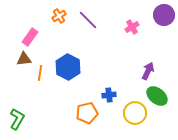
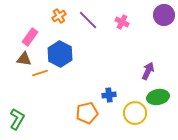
pink cross: moved 10 px left, 5 px up; rotated 32 degrees counterclockwise
brown triangle: rotated 14 degrees clockwise
blue hexagon: moved 8 px left, 13 px up
orange line: rotated 63 degrees clockwise
green ellipse: moved 1 px right, 1 px down; rotated 50 degrees counterclockwise
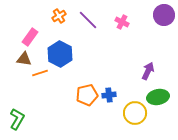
orange pentagon: moved 18 px up
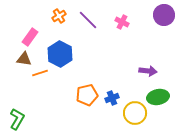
purple arrow: rotated 72 degrees clockwise
blue cross: moved 3 px right, 3 px down; rotated 16 degrees counterclockwise
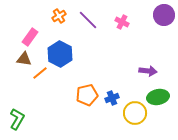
orange line: rotated 21 degrees counterclockwise
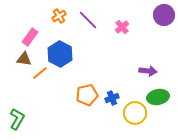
pink cross: moved 5 px down; rotated 24 degrees clockwise
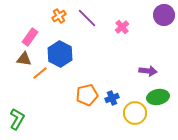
purple line: moved 1 px left, 2 px up
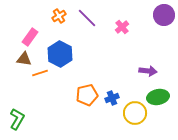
orange line: rotated 21 degrees clockwise
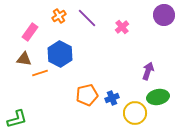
pink rectangle: moved 5 px up
purple arrow: rotated 78 degrees counterclockwise
green L-shape: rotated 45 degrees clockwise
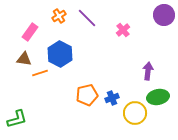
pink cross: moved 1 px right, 3 px down
purple arrow: rotated 12 degrees counterclockwise
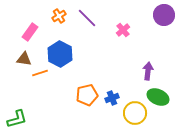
green ellipse: rotated 35 degrees clockwise
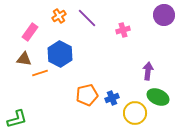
pink cross: rotated 24 degrees clockwise
